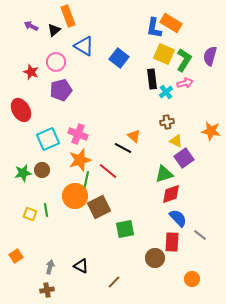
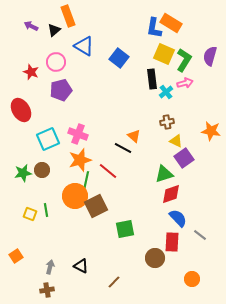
brown square at (99, 207): moved 3 px left, 1 px up
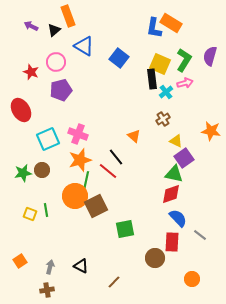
yellow square at (164, 54): moved 4 px left, 10 px down
brown cross at (167, 122): moved 4 px left, 3 px up; rotated 24 degrees counterclockwise
black line at (123, 148): moved 7 px left, 9 px down; rotated 24 degrees clockwise
green triangle at (164, 174): moved 10 px right; rotated 30 degrees clockwise
orange square at (16, 256): moved 4 px right, 5 px down
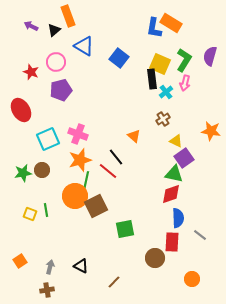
pink arrow at (185, 83): rotated 119 degrees clockwise
blue semicircle at (178, 218): rotated 42 degrees clockwise
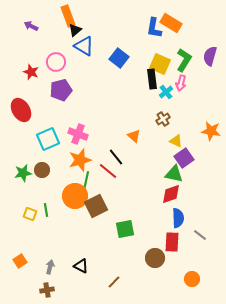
black triangle at (54, 30): moved 21 px right
pink arrow at (185, 83): moved 4 px left
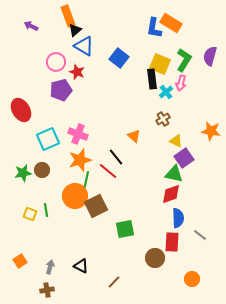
red star at (31, 72): moved 46 px right
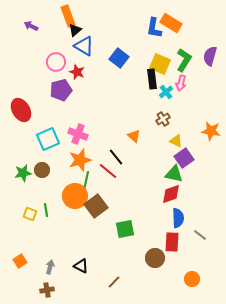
brown square at (96, 206): rotated 10 degrees counterclockwise
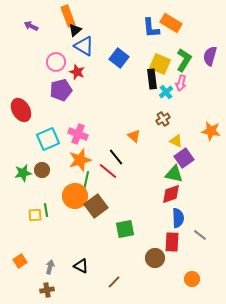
blue L-shape at (154, 28): moved 3 px left; rotated 15 degrees counterclockwise
yellow square at (30, 214): moved 5 px right, 1 px down; rotated 24 degrees counterclockwise
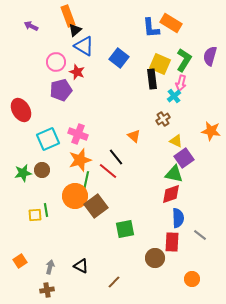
cyan cross at (166, 92): moved 8 px right, 4 px down
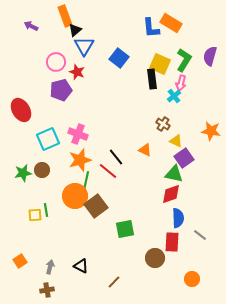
orange rectangle at (68, 16): moved 3 px left
blue triangle at (84, 46): rotated 30 degrees clockwise
brown cross at (163, 119): moved 5 px down; rotated 24 degrees counterclockwise
orange triangle at (134, 136): moved 11 px right, 14 px down; rotated 16 degrees counterclockwise
